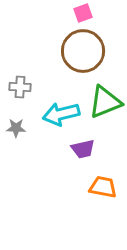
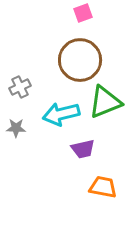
brown circle: moved 3 px left, 9 px down
gray cross: rotated 30 degrees counterclockwise
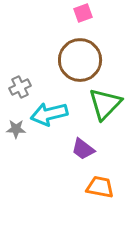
green triangle: moved 2 px down; rotated 24 degrees counterclockwise
cyan arrow: moved 12 px left
gray star: moved 1 px down
purple trapezoid: rotated 50 degrees clockwise
orange trapezoid: moved 3 px left
